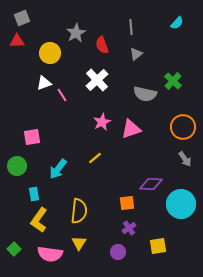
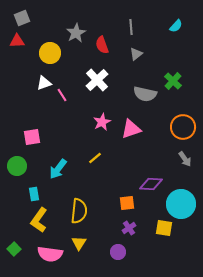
cyan semicircle: moved 1 px left, 3 px down
yellow square: moved 6 px right, 18 px up; rotated 18 degrees clockwise
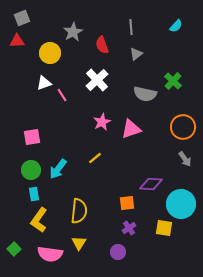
gray star: moved 3 px left, 1 px up
green circle: moved 14 px right, 4 px down
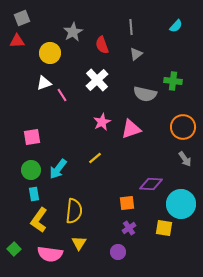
green cross: rotated 36 degrees counterclockwise
yellow semicircle: moved 5 px left
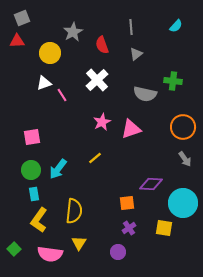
cyan circle: moved 2 px right, 1 px up
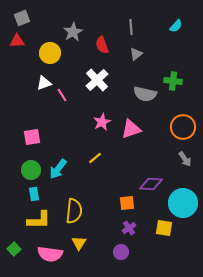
yellow L-shape: rotated 125 degrees counterclockwise
purple circle: moved 3 px right
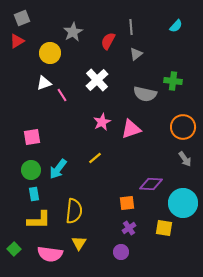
red triangle: rotated 28 degrees counterclockwise
red semicircle: moved 6 px right, 4 px up; rotated 48 degrees clockwise
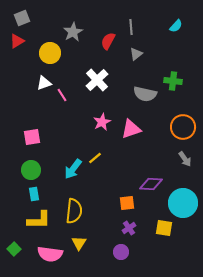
cyan arrow: moved 15 px right
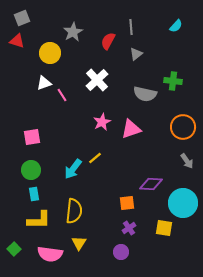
red triangle: rotated 49 degrees clockwise
gray arrow: moved 2 px right, 2 px down
